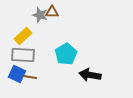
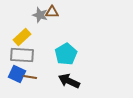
yellow rectangle: moved 1 px left, 1 px down
gray rectangle: moved 1 px left
black arrow: moved 21 px left, 6 px down; rotated 15 degrees clockwise
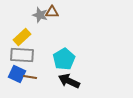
cyan pentagon: moved 2 px left, 5 px down
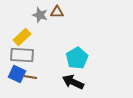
brown triangle: moved 5 px right
cyan pentagon: moved 13 px right, 1 px up
black arrow: moved 4 px right, 1 px down
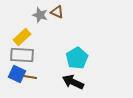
brown triangle: rotated 24 degrees clockwise
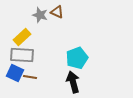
cyan pentagon: rotated 10 degrees clockwise
blue square: moved 2 px left, 1 px up
black arrow: rotated 50 degrees clockwise
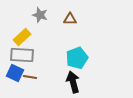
brown triangle: moved 13 px right, 7 px down; rotated 24 degrees counterclockwise
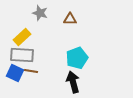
gray star: moved 2 px up
brown line: moved 1 px right, 6 px up
